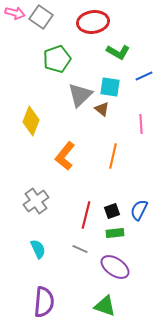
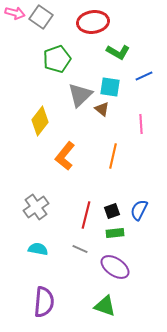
yellow diamond: moved 9 px right; rotated 16 degrees clockwise
gray cross: moved 6 px down
cyan semicircle: rotated 54 degrees counterclockwise
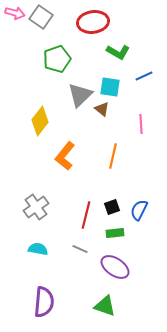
black square: moved 4 px up
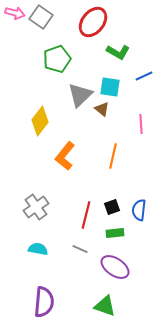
red ellipse: rotated 44 degrees counterclockwise
blue semicircle: rotated 20 degrees counterclockwise
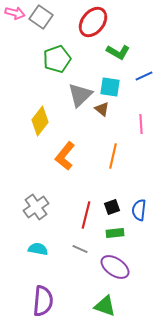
purple semicircle: moved 1 px left, 1 px up
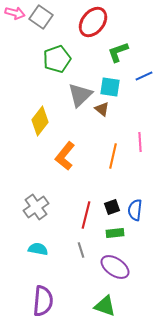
green L-shape: rotated 130 degrees clockwise
pink line: moved 1 px left, 18 px down
blue semicircle: moved 4 px left
gray line: moved 1 px right, 1 px down; rotated 49 degrees clockwise
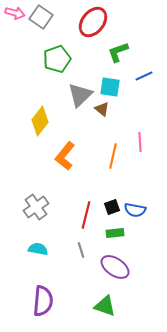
blue semicircle: rotated 85 degrees counterclockwise
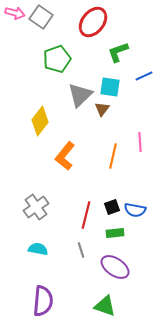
brown triangle: rotated 28 degrees clockwise
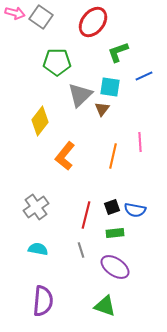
green pentagon: moved 3 px down; rotated 20 degrees clockwise
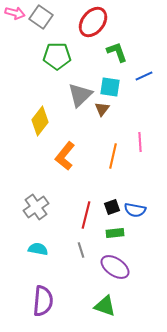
green L-shape: moved 1 px left; rotated 90 degrees clockwise
green pentagon: moved 6 px up
